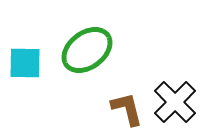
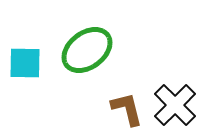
black cross: moved 3 px down
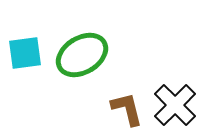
green ellipse: moved 5 px left, 5 px down; rotated 6 degrees clockwise
cyan square: moved 10 px up; rotated 9 degrees counterclockwise
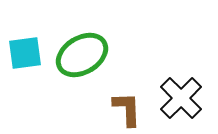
black cross: moved 6 px right, 7 px up
brown L-shape: rotated 12 degrees clockwise
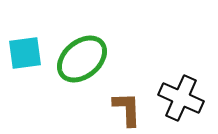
green ellipse: moved 4 px down; rotated 9 degrees counterclockwise
black cross: rotated 21 degrees counterclockwise
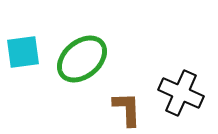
cyan square: moved 2 px left, 1 px up
black cross: moved 5 px up
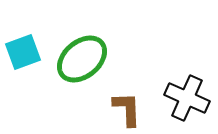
cyan square: rotated 12 degrees counterclockwise
black cross: moved 6 px right, 5 px down
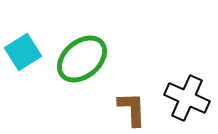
cyan square: rotated 12 degrees counterclockwise
brown L-shape: moved 5 px right
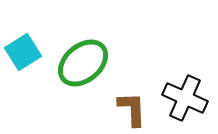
green ellipse: moved 1 px right, 4 px down
black cross: moved 2 px left
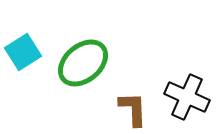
black cross: moved 2 px right, 1 px up
brown L-shape: moved 1 px right
